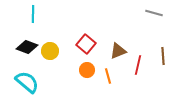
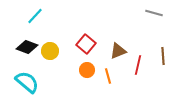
cyan line: moved 2 px right, 2 px down; rotated 42 degrees clockwise
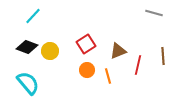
cyan line: moved 2 px left
red square: rotated 18 degrees clockwise
cyan semicircle: moved 1 px right, 1 px down; rotated 10 degrees clockwise
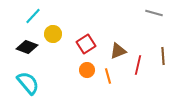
yellow circle: moved 3 px right, 17 px up
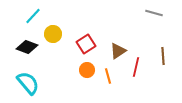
brown triangle: rotated 12 degrees counterclockwise
red line: moved 2 px left, 2 px down
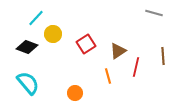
cyan line: moved 3 px right, 2 px down
orange circle: moved 12 px left, 23 px down
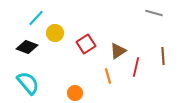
yellow circle: moved 2 px right, 1 px up
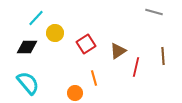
gray line: moved 1 px up
black diamond: rotated 20 degrees counterclockwise
orange line: moved 14 px left, 2 px down
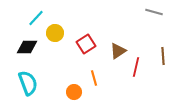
cyan semicircle: rotated 20 degrees clockwise
orange circle: moved 1 px left, 1 px up
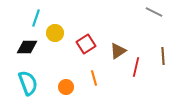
gray line: rotated 12 degrees clockwise
cyan line: rotated 24 degrees counterclockwise
orange circle: moved 8 px left, 5 px up
